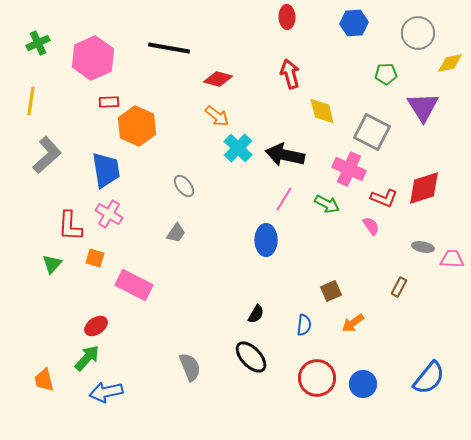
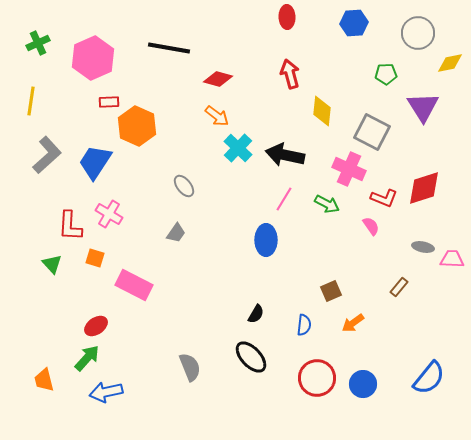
yellow diamond at (322, 111): rotated 20 degrees clockwise
blue trapezoid at (106, 170): moved 11 px left, 8 px up; rotated 138 degrees counterclockwise
green triangle at (52, 264): rotated 25 degrees counterclockwise
brown rectangle at (399, 287): rotated 12 degrees clockwise
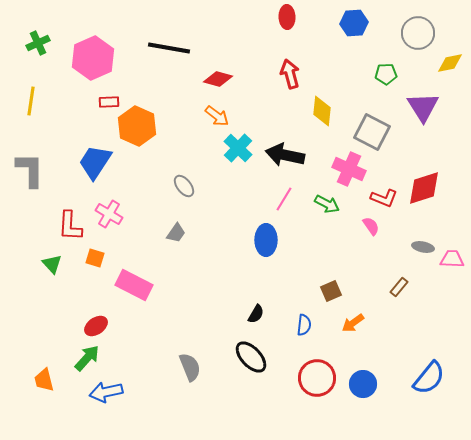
gray L-shape at (47, 155): moved 17 px left, 15 px down; rotated 48 degrees counterclockwise
